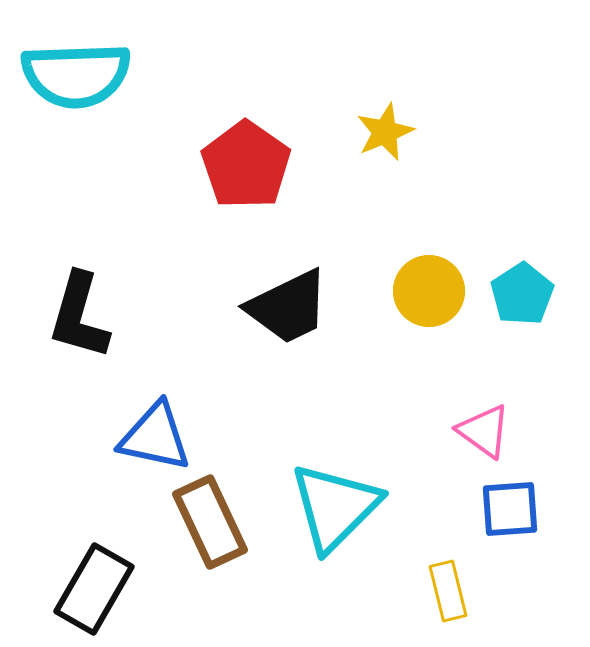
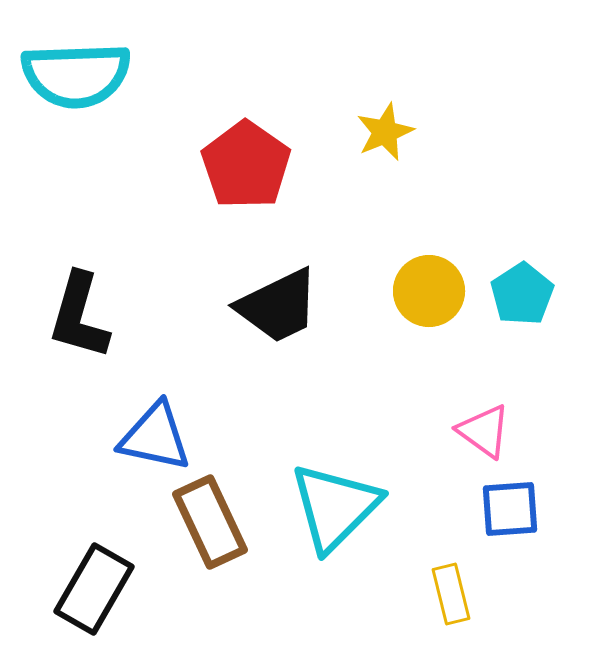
black trapezoid: moved 10 px left, 1 px up
yellow rectangle: moved 3 px right, 3 px down
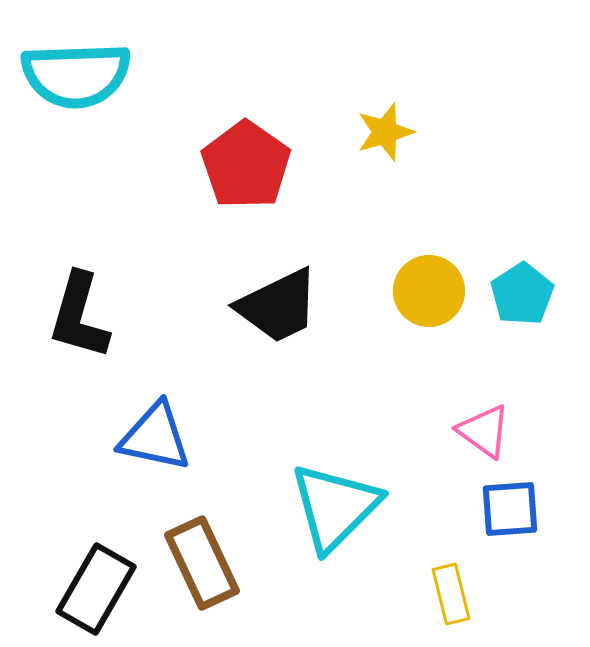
yellow star: rotated 6 degrees clockwise
brown rectangle: moved 8 px left, 41 px down
black rectangle: moved 2 px right
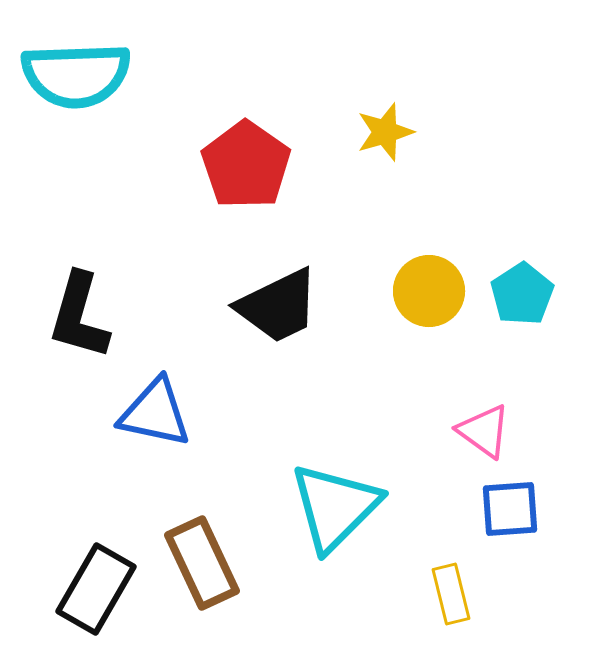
blue triangle: moved 24 px up
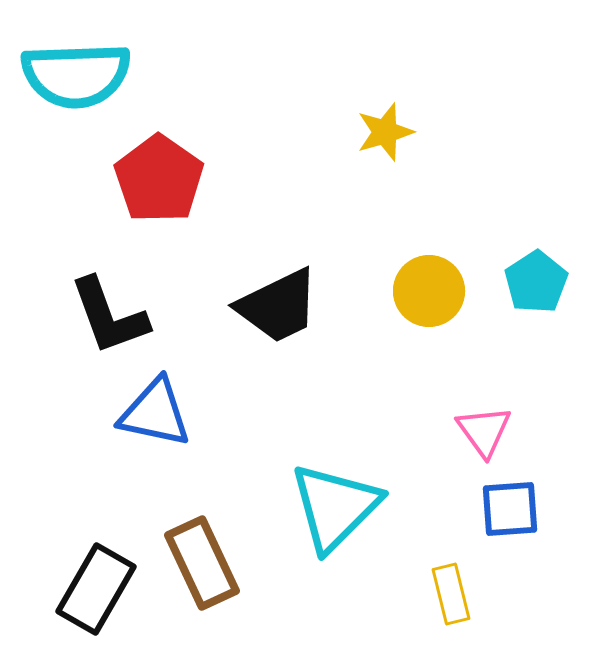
red pentagon: moved 87 px left, 14 px down
cyan pentagon: moved 14 px right, 12 px up
black L-shape: moved 30 px right; rotated 36 degrees counterclockwise
pink triangle: rotated 18 degrees clockwise
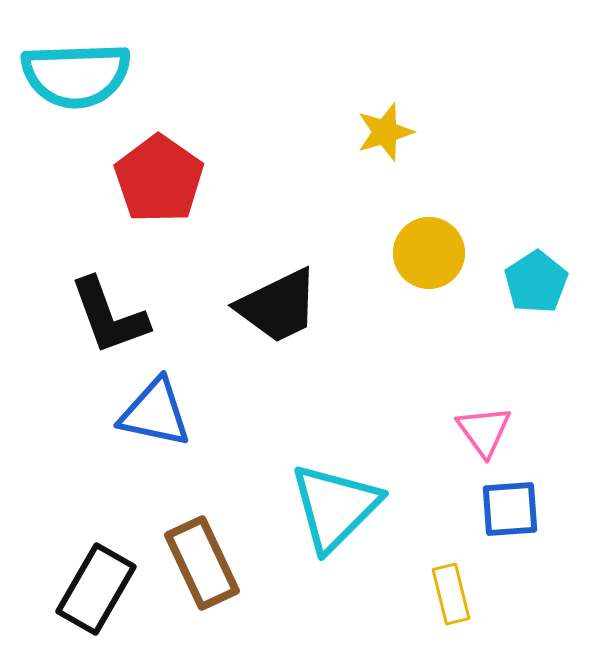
yellow circle: moved 38 px up
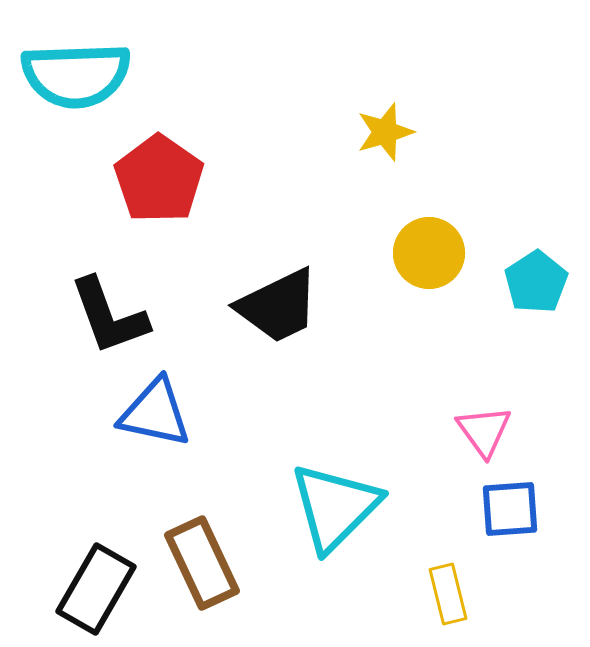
yellow rectangle: moved 3 px left
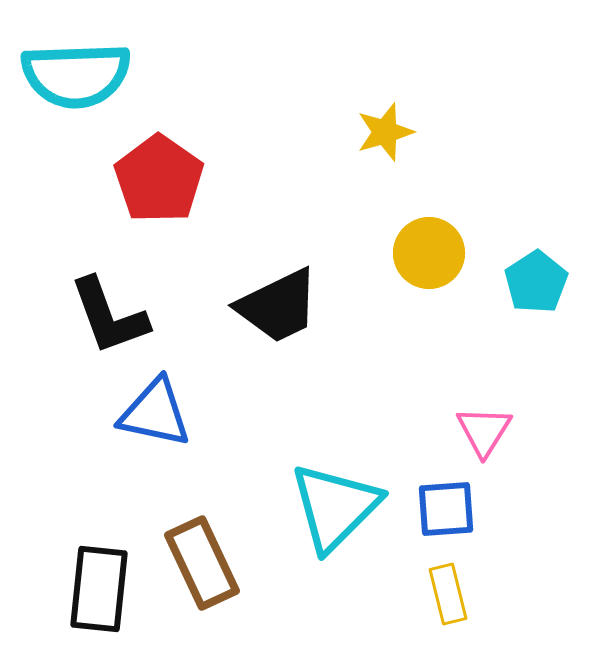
pink triangle: rotated 8 degrees clockwise
blue square: moved 64 px left
black rectangle: moved 3 px right; rotated 24 degrees counterclockwise
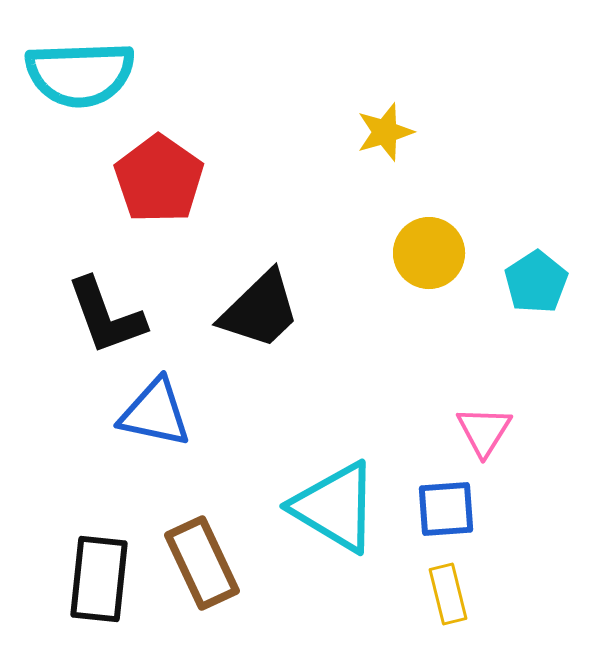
cyan semicircle: moved 4 px right, 1 px up
black trapezoid: moved 18 px left, 4 px down; rotated 18 degrees counterclockwise
black L-shape: moved 3 px left
cyan triangle: rotated 44 degrees counterclockwise
black rectangle: moved 10 px up
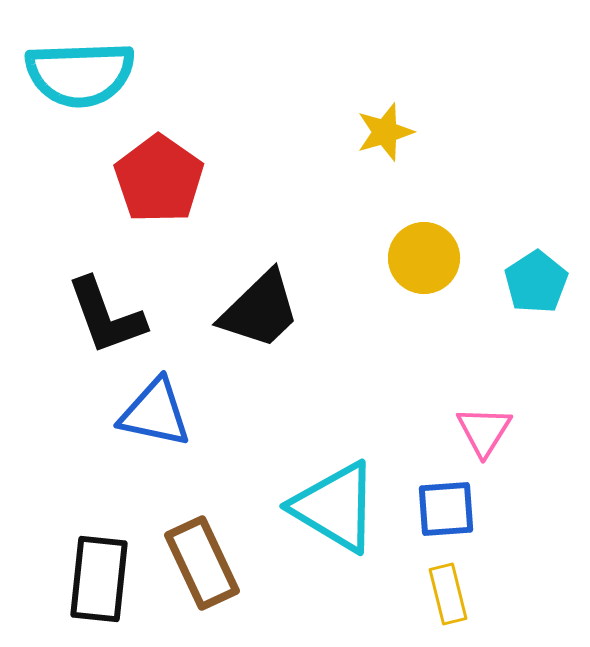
yellow circle: moved 5 px left, 5 px down
